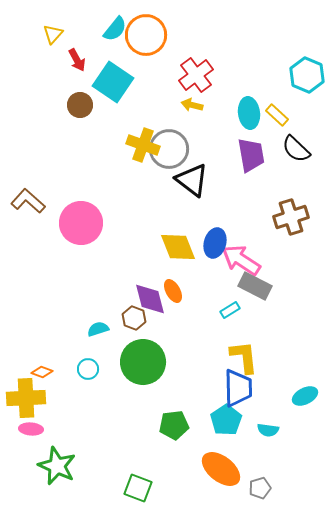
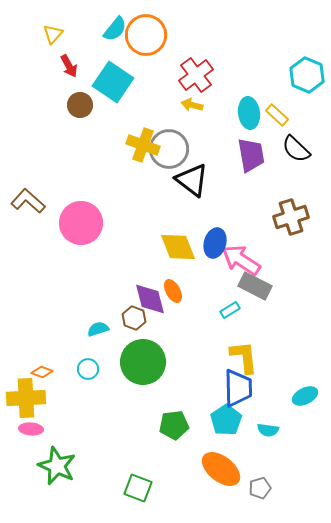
red arrow at (77, 60): moved 8 px left, 6 px down
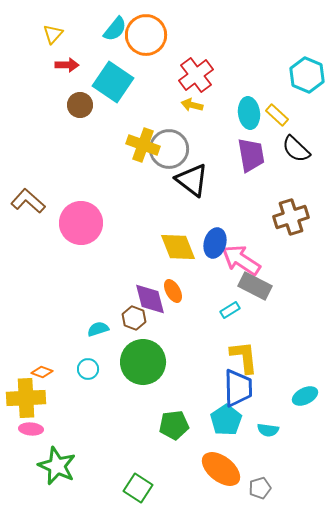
red arrow at (69, 66): moved 2 px left, 1 px up; rotated 60 degrees counterclockwise
green square at (138, 488): rotated 12 degrees clockwise
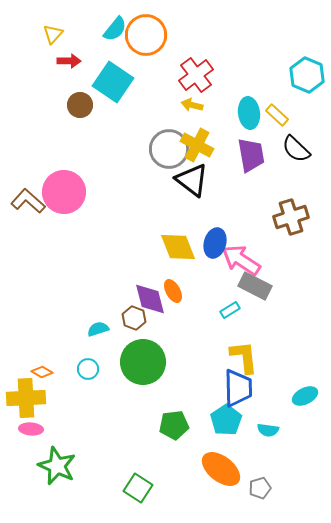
red arrow at (67, 65): moved 2 px right, 4 px up
yellow cross at (143, 145): moved 54 px right; rotated 8 degrees clockwise
pink circle at (81, 223): moved 17 px left, 31 px up
orange diamond at (42, 372): rotated 10 degrees clockwise
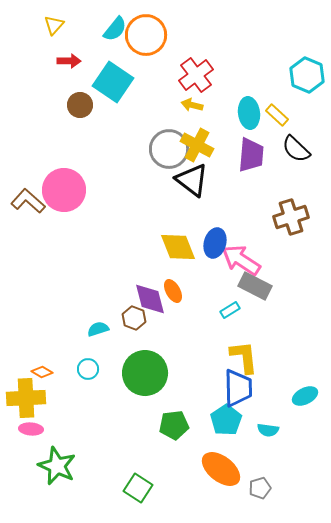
yellow triangle at (53, 34): moved 1 px right, 9 px up
purple trapezoid at (251, 155): rotated 15 degrees clockwise
pink circle at (64, 192): moved 2 px up
green circle at (143, 362): moved 2 px right, 11 px down
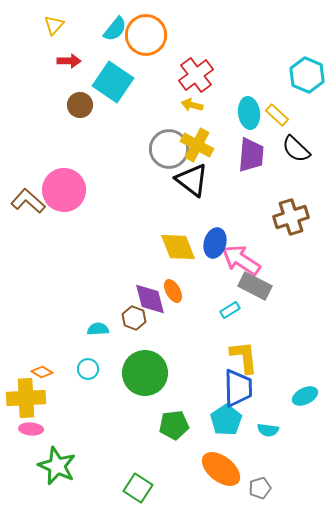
cyan semicircle at (98, 329): rotated 15 degrees clockwise
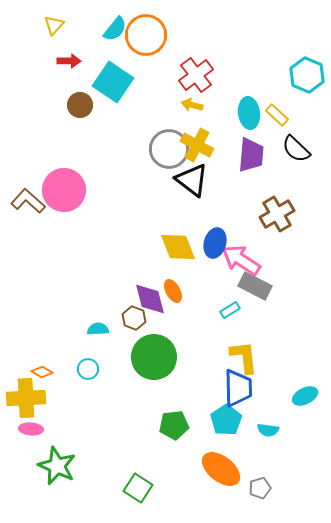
brown cross at (291, 217): moved 14 px left, 3 px up; rotated 12 degrees counterclockwise
green circle at (145, 373): moved 9 px right, 16 px up
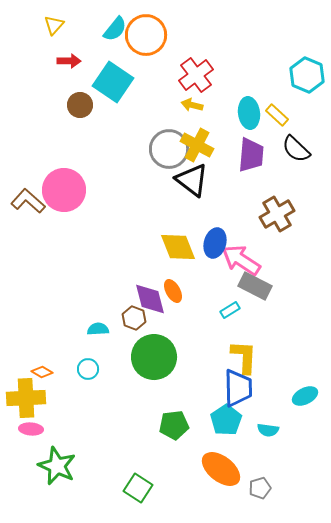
yellow L-shape at (244, 357): rotated 9 degrees clockwise
